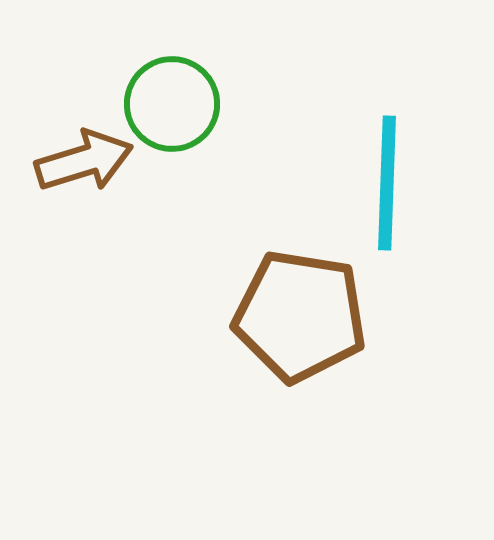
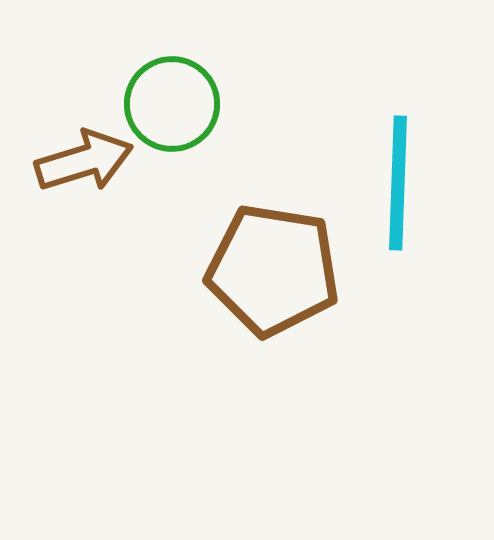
cyan line: moved 11 px right
brown pentagon: moved 27 px left, 46 px up
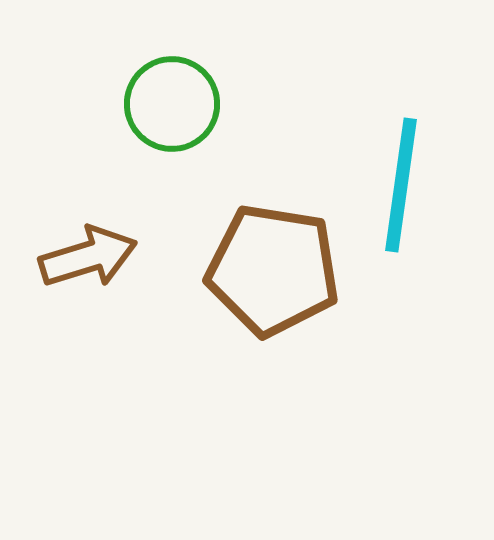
brown arrow: moved 4 px right, 96 px down
cyan line: moved 3 px right, 2 px down; rotated 6 degrees clockwise
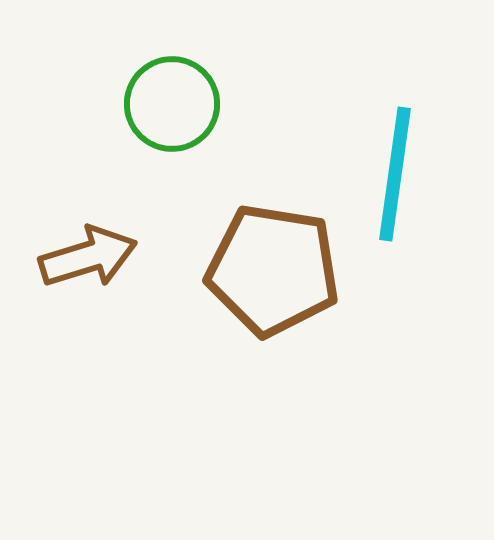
cyan line: moved 6 px left, 11 px up
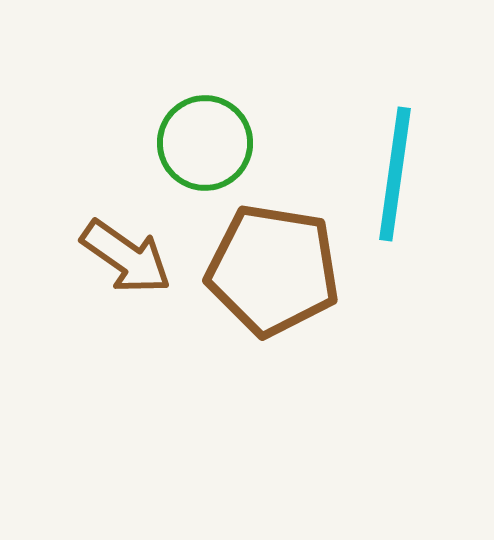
green circle: moved 33 px right, 39 px down
brown arrow: moved 38 px right; rotated 52 degrees clockwise
